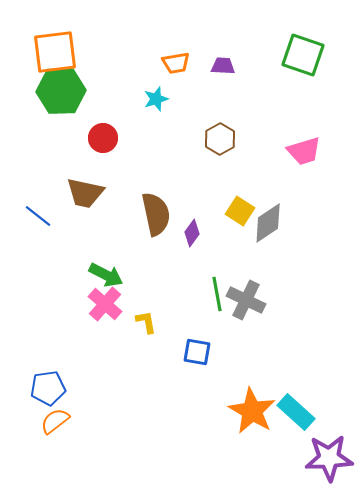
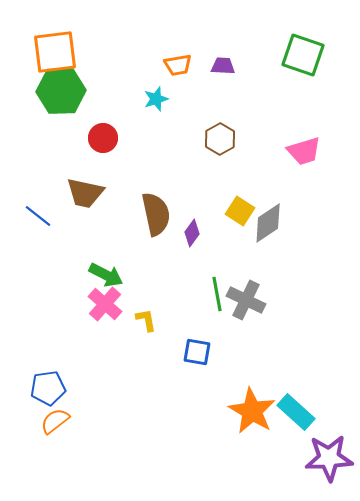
orange trapezoid: moved 2 px right, 2 px down
yellow L-shape: moved 2 px up
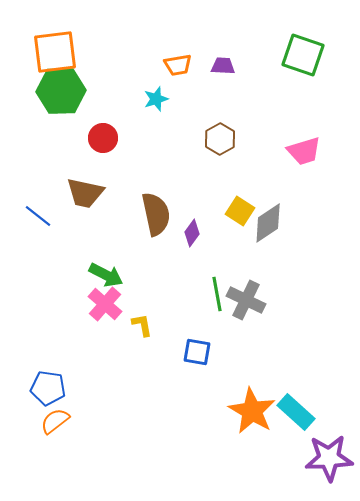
yellow L-shape: moved 4 px left, 5 px down
blue pentagon: rotated 16 degrees clockwise
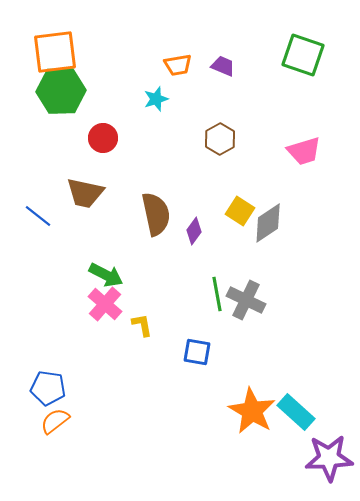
purple trapezoid: rotated 20 degrees clockwise
purple diamond: moved 2 px right, 2 px up
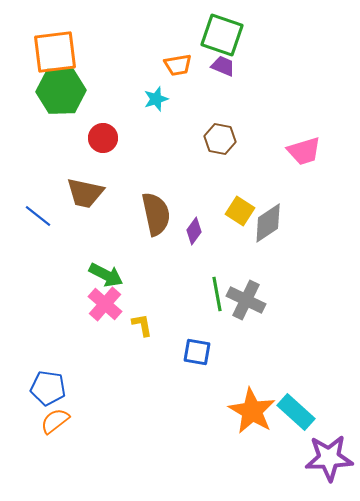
green square: moved 81 px left, 20 px up
brown hexagon: rotated 20 degrees counterclockwise
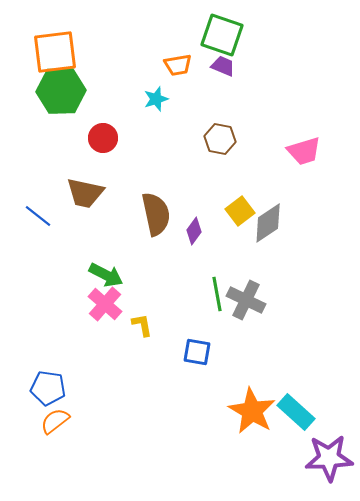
yellow square: rotated 20 degrees clockwise
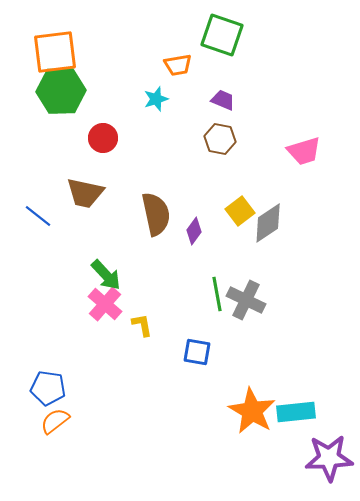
purple trapezoid: moved 34 px down
green arrow: rotated 20 degrees clockwise
cyan rectangle: rotated 48 degrees counterclockwise
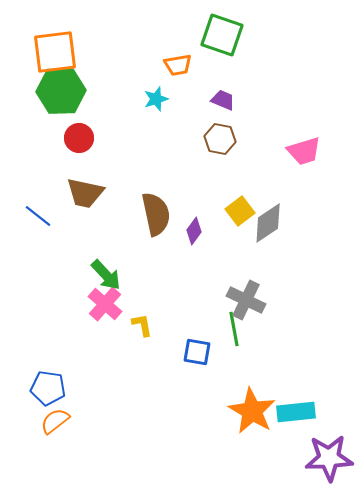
red circle: moved 24 px left
green line: moved 17 px right, 35 px down
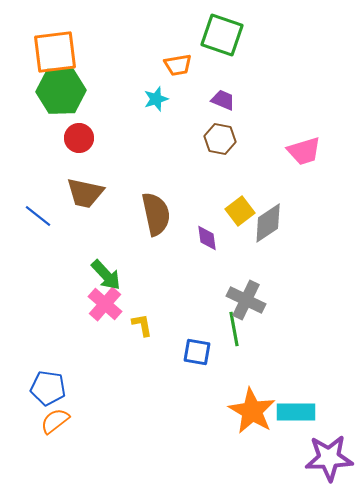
purple diamond: moved 13 px right, 7 px down; rotated 44 degrees counterclockwise
cyan rectangle: rotated 6 degrees clockwise
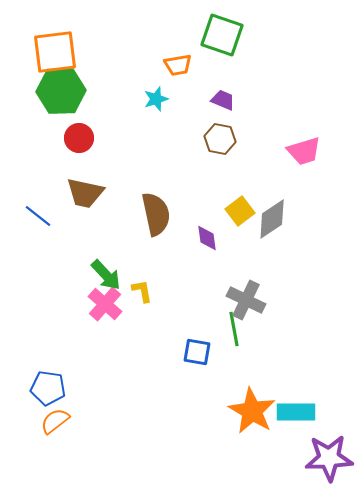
gray diamond: moved 4 px right, 4 px up
yellow L-shape: moved 34 px up
